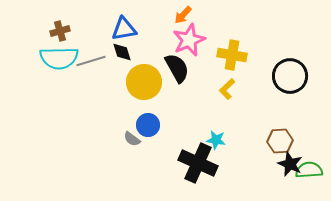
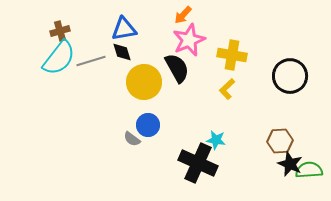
cyan semicircle: rotated 51 degrees counterclockwise
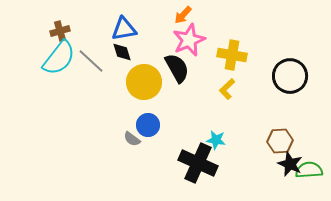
gray line: rotated 60 degrees clockwise
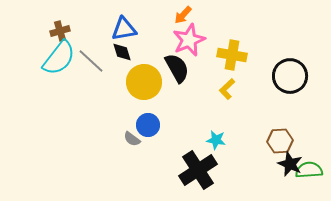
black cross: moved 7 px down; rotated 33 degrees clockwise
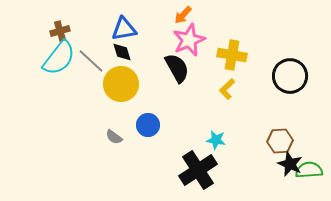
yellow circle: moved 23 px left, 2 px down
gray semicircle: moved 18 px left, 2 px up
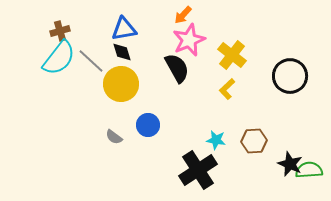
yellow cross: rotated 28 degrees clockwise
brown hexagon: moved 26 px left
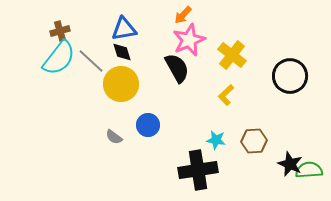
yellow L-shape: moved 1 px left, 6 px down
black cross: rotated 24 degrees clockwise
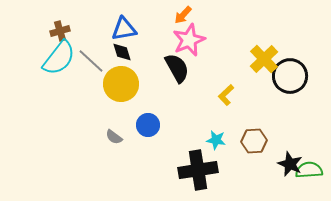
yellow cross: moved 32 px right, 4 px down; rotated 8 degrees clockwise
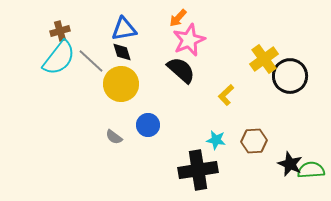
orange arrow: moved 5 px left, 3 px down
yellow cross: rotated 8 degrees clockwise
black semicircle: moved 4 px right, 2 px down; rotated 20 degrees counterclockwise
green semicircle: moved 2 px right
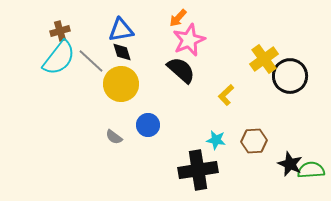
blue triangle: moved 3 px left, 1 px down
